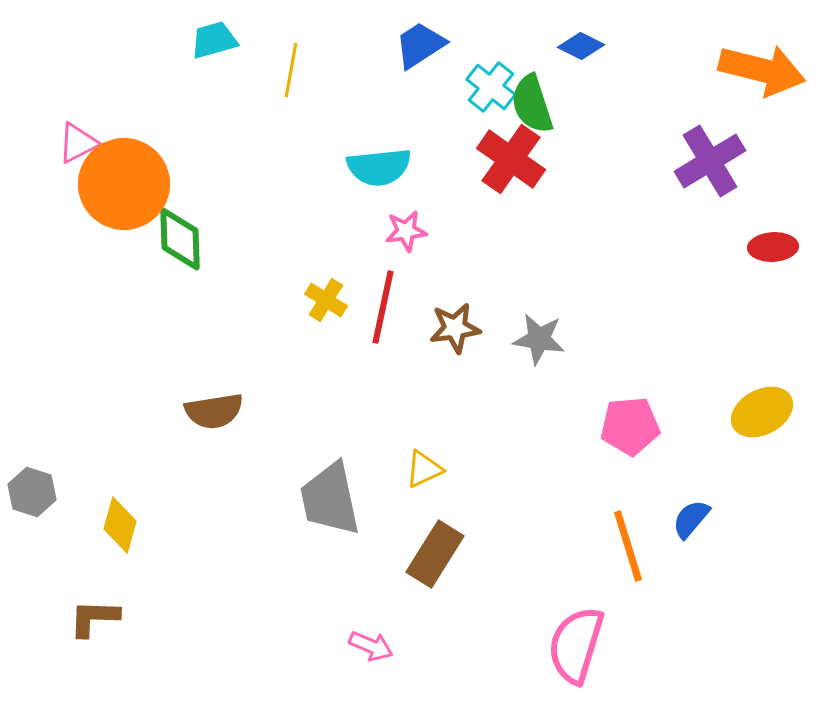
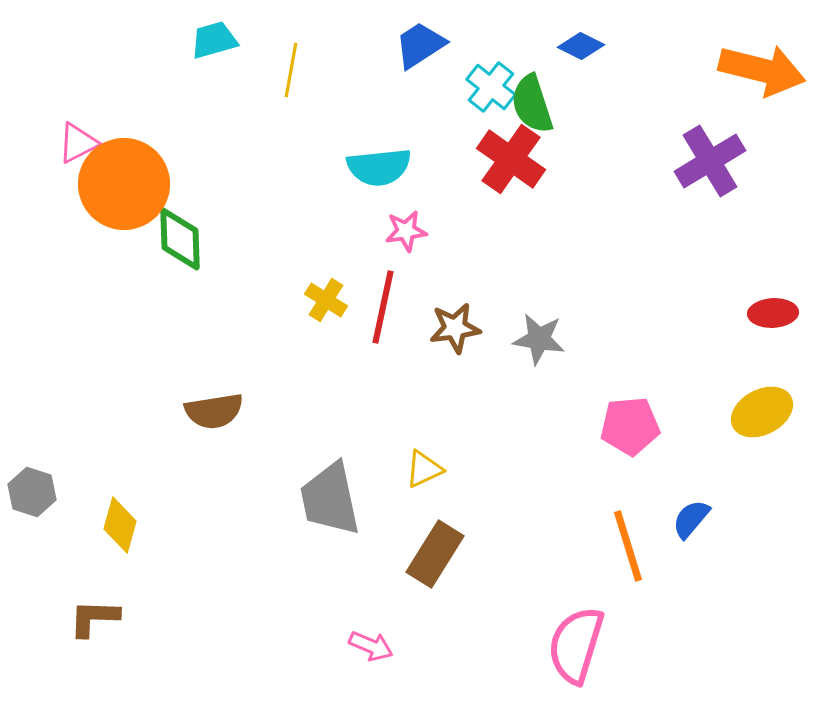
red ellipse: moved 66 px down
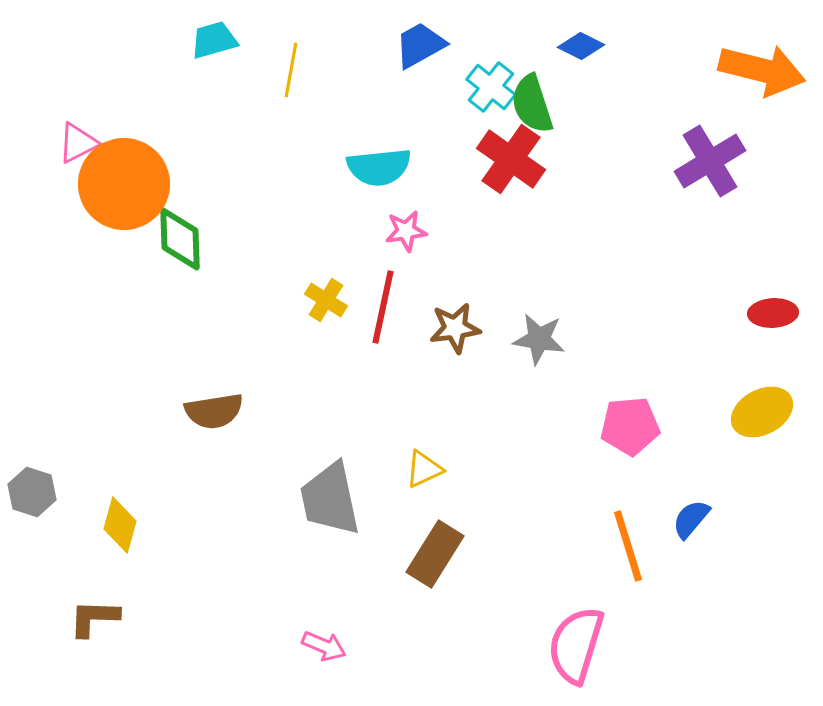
blue trapezoid: rotated 4 degrees clockwise
pink arrow: moved 47 px left
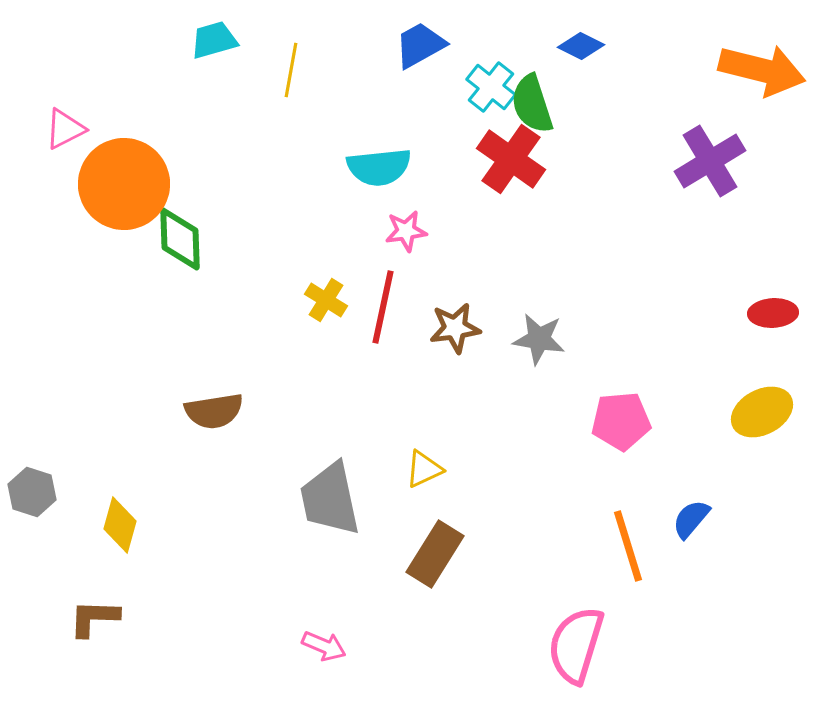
pink triangle: moved 13 px left, 14 px up
pink pentagon: moved 9 px left, 5 px up
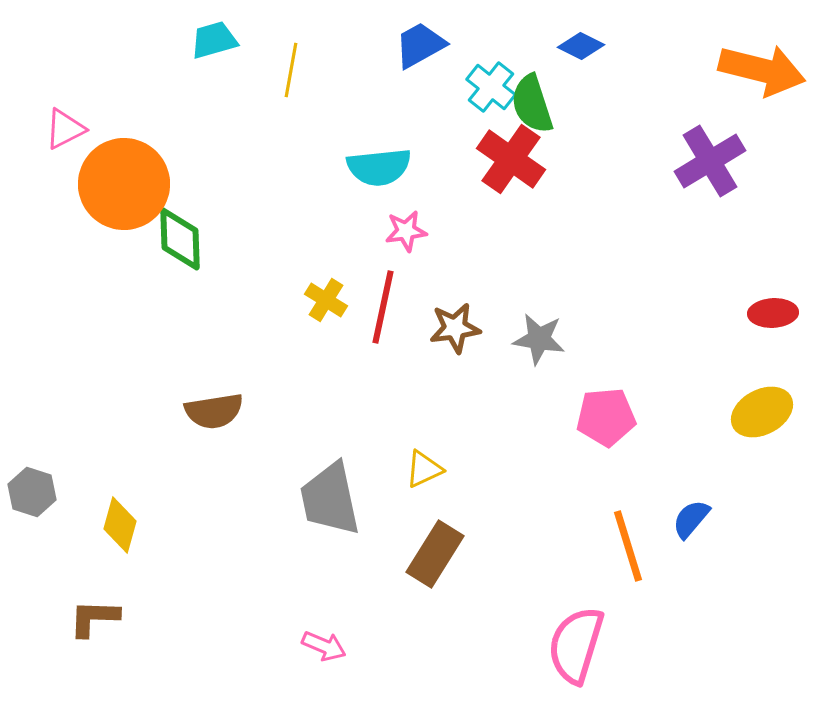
pink pentagon: moved 15 px left, 4 px up
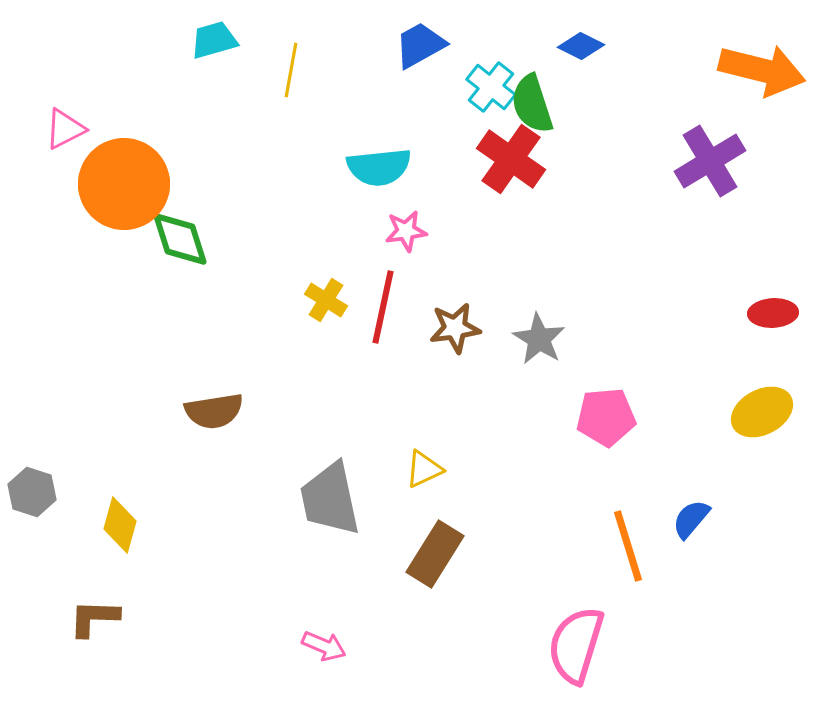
green diamond: rotated 16 degrees counterclockwise
gray star: rotated 22 degrees clockwise
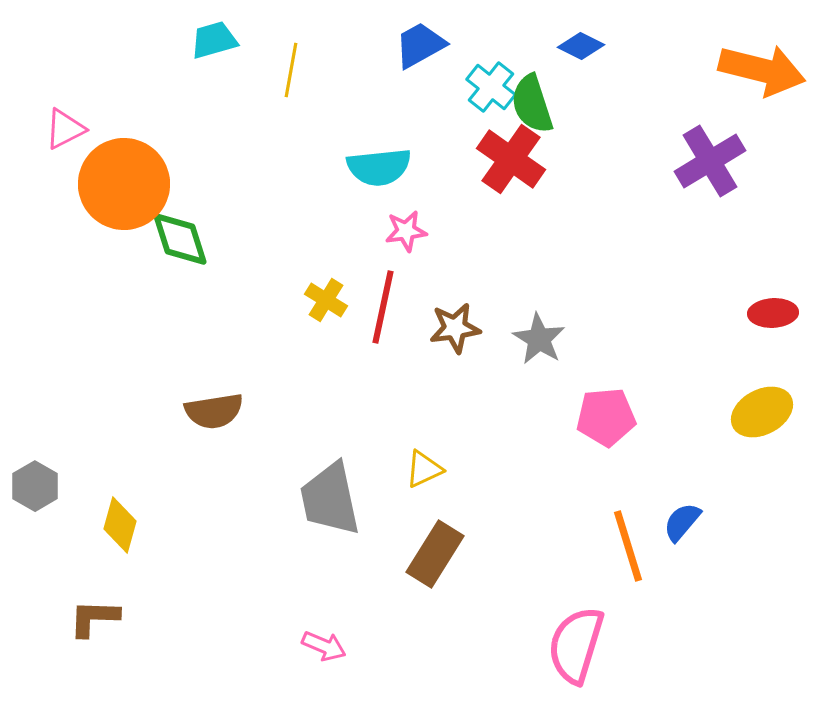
gray hexagon: moved 3 px right, 6 px up; rotated 12 degrees clockwise
blue semicircle: moved 9 px left, 3 px down
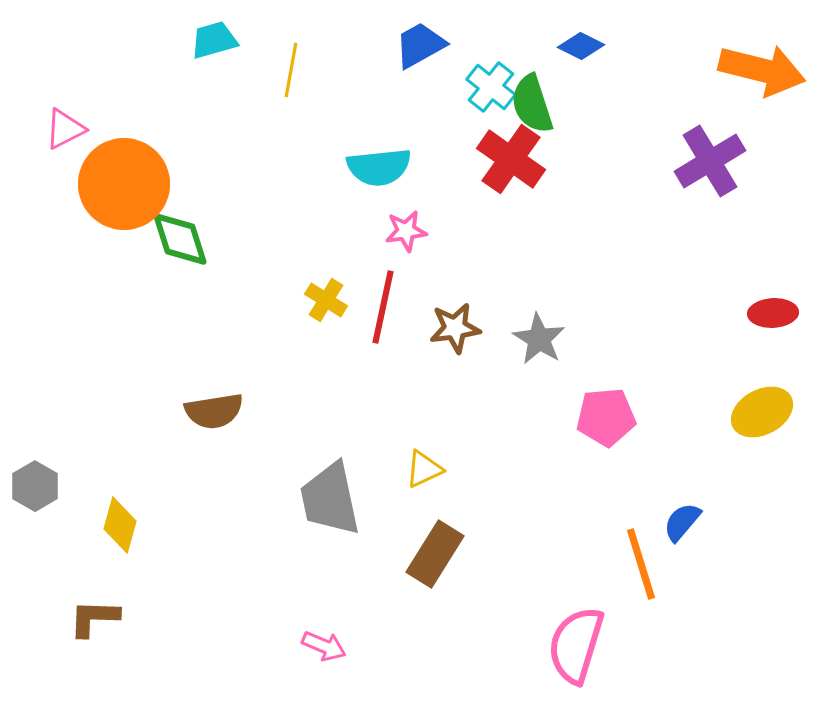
orange line: moved 13 px right, 18 px down
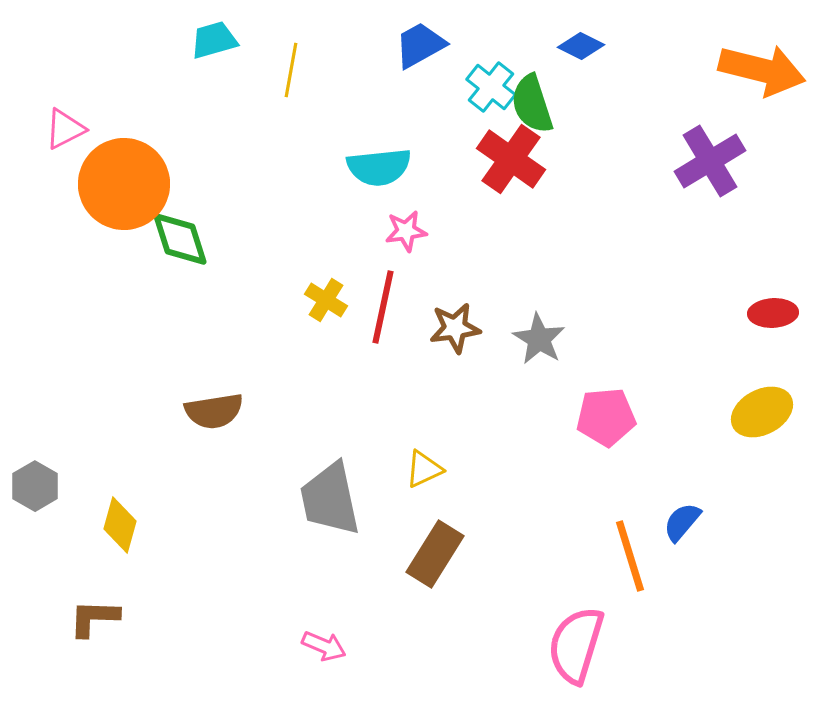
orange line: moved 11 px left, 8 px up
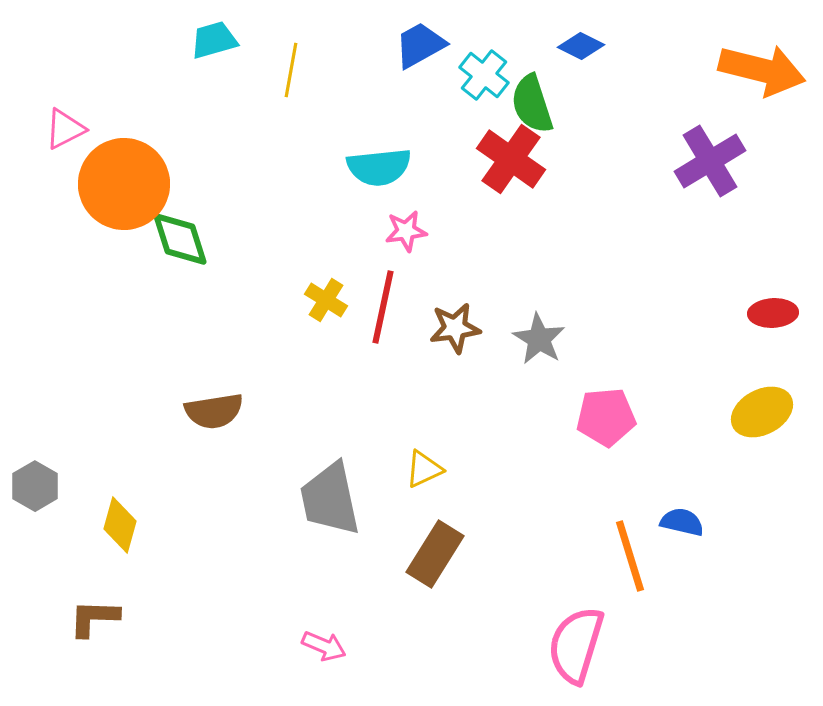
cyan cross: moved 7 px left, 12 px up
blue semicircle: rotated 63 degrees clockwise
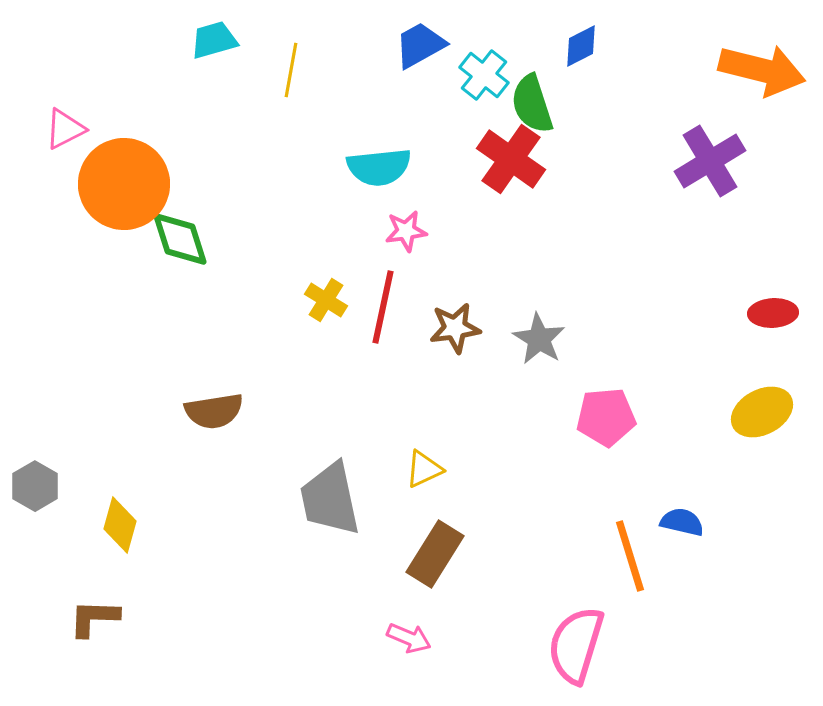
blue diamond: rotated 54 degrees counterclockwise
pink arrow: moved 85 px right, 8 px up
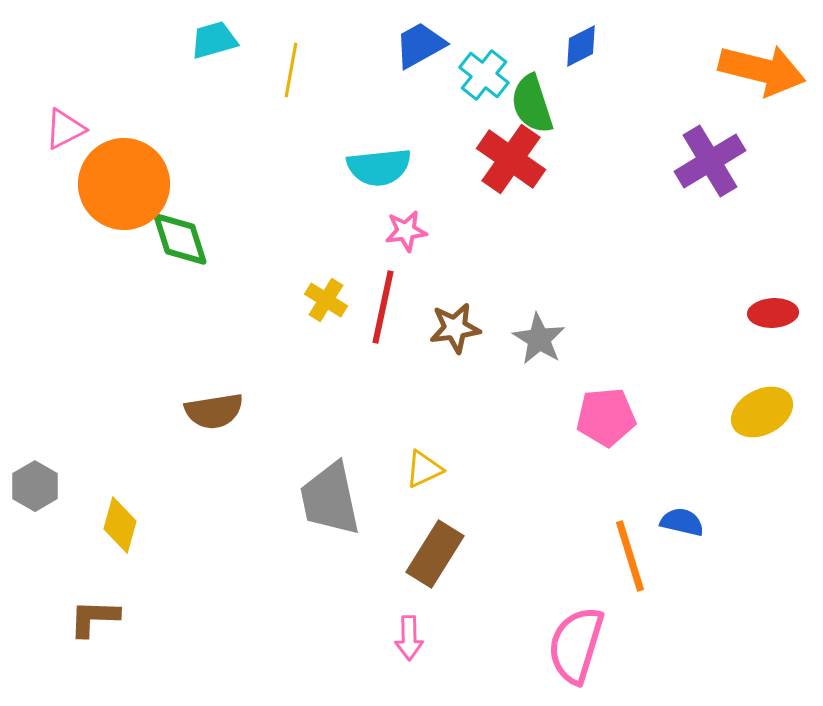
pink arrow: rotated 66 degrees clockwise
